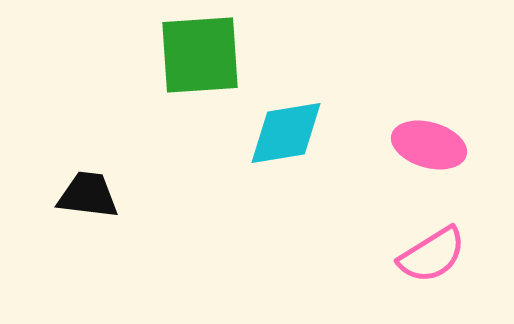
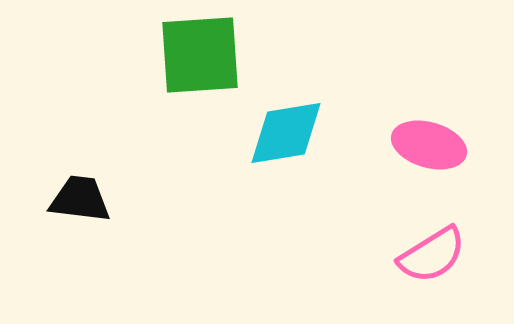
black trapezoid: moved 8 px left, 4 px down
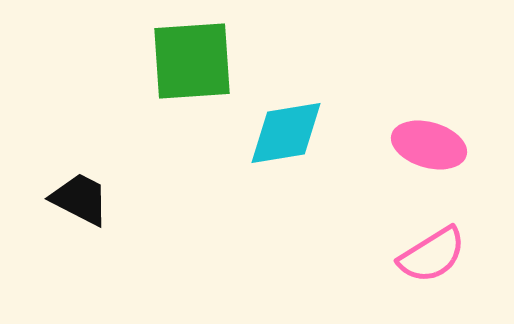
green square: moved 8 px left, 6 px down
black trapezoid: rotated 20 degrees clockwise
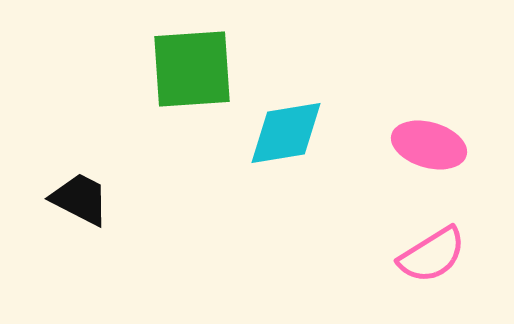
green square: moved 8 px down
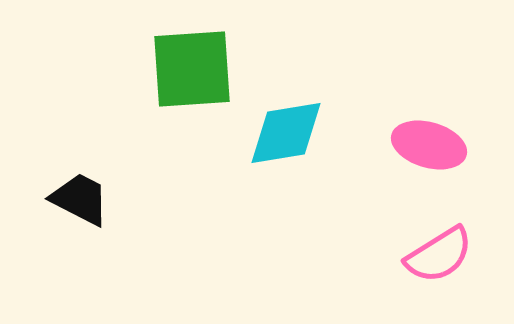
pink semicircle: moved 7 px right
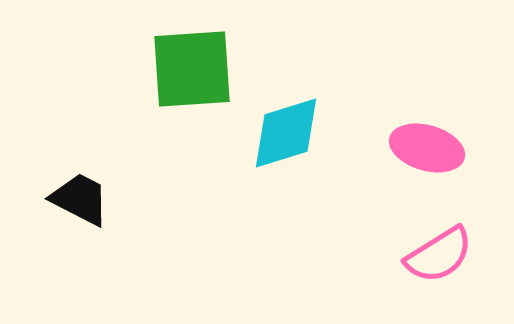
cyan diamond: rotated 8 degrees counterclockwise
pink ellipse: moved 2 px left, 3 px down
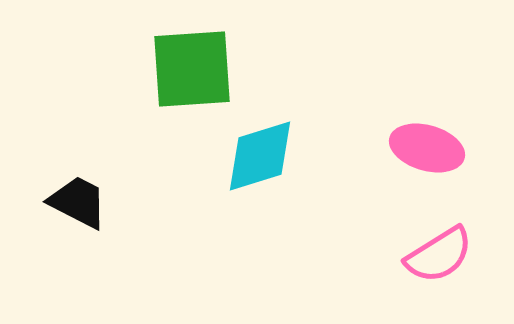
cyan diamond: moved 26 px left, 23 px down
black trapezoid: moved 2 px left, 3 px down
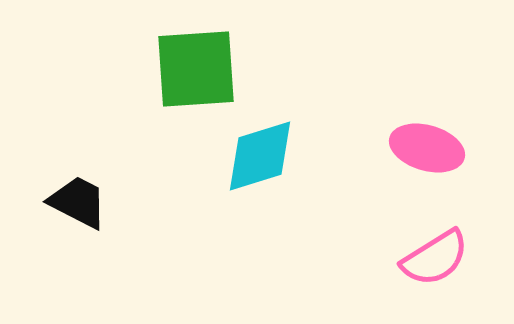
green square: moved 4 px right
pink semicircle: moved 4 px left, 3 px down
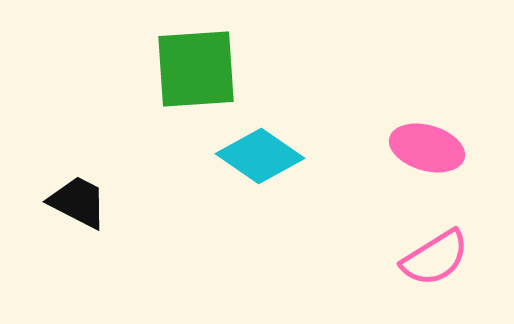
cyan diamond: rotated 52 degrees clockwise
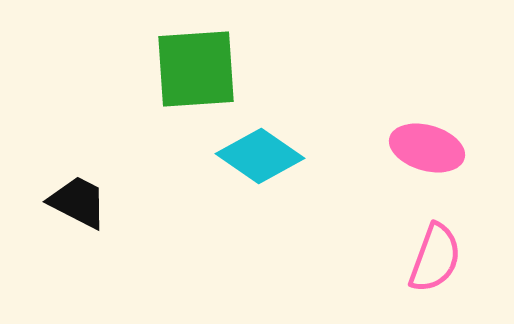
pink semicircle: rotated 38 degrees counterclockwise
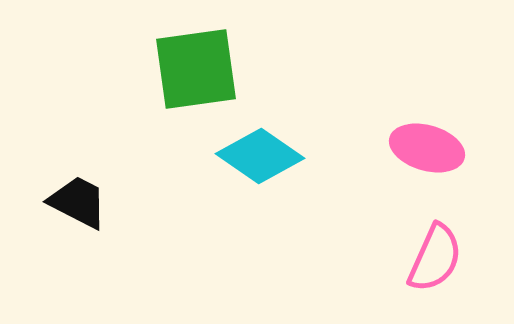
green square: rotated 4 degrees counterclockwise
pink semicircle: rotated 4 degrees clockwise
